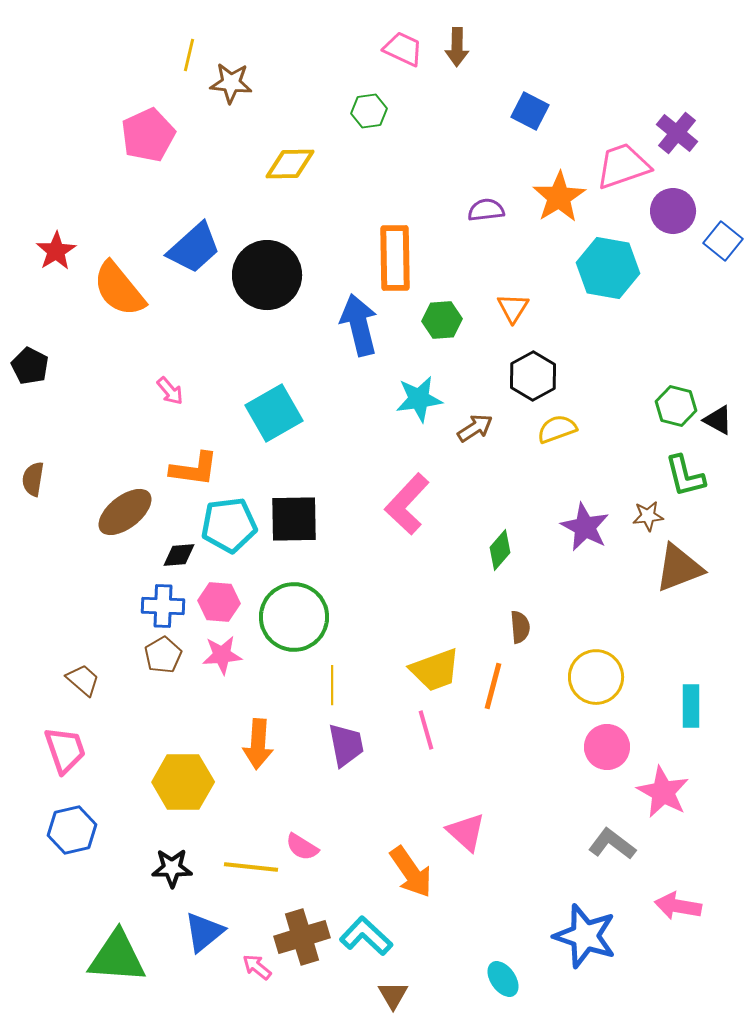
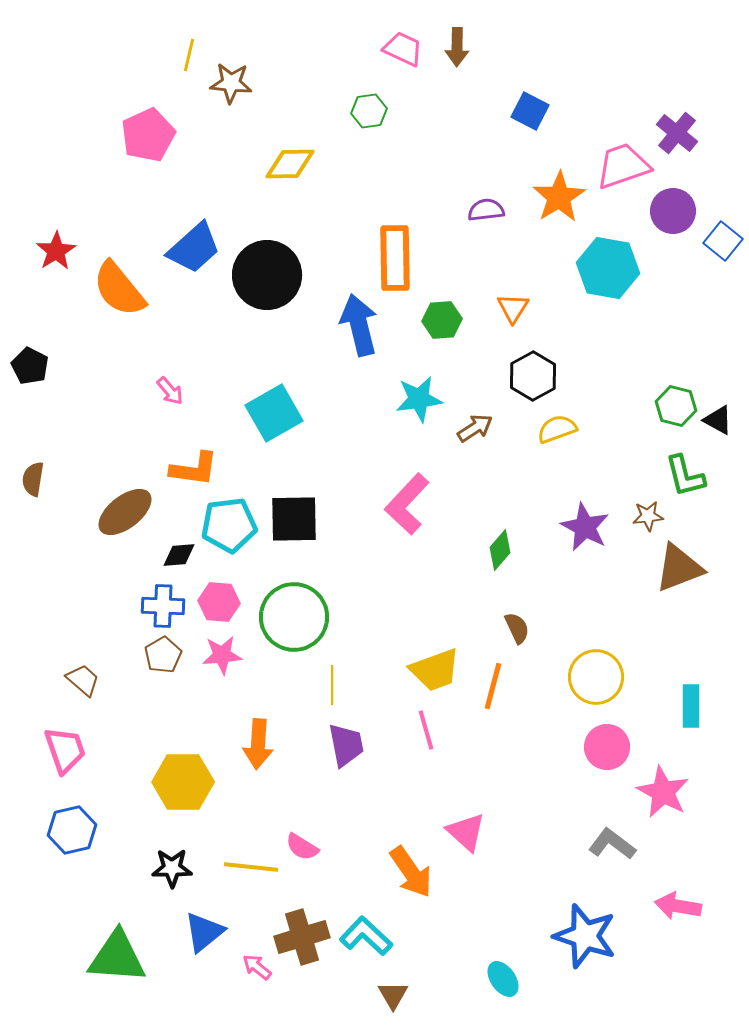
brown semicircle at (520, 627): moved 3 px left, 1 px down; rotated 20 degrees counterclockwise
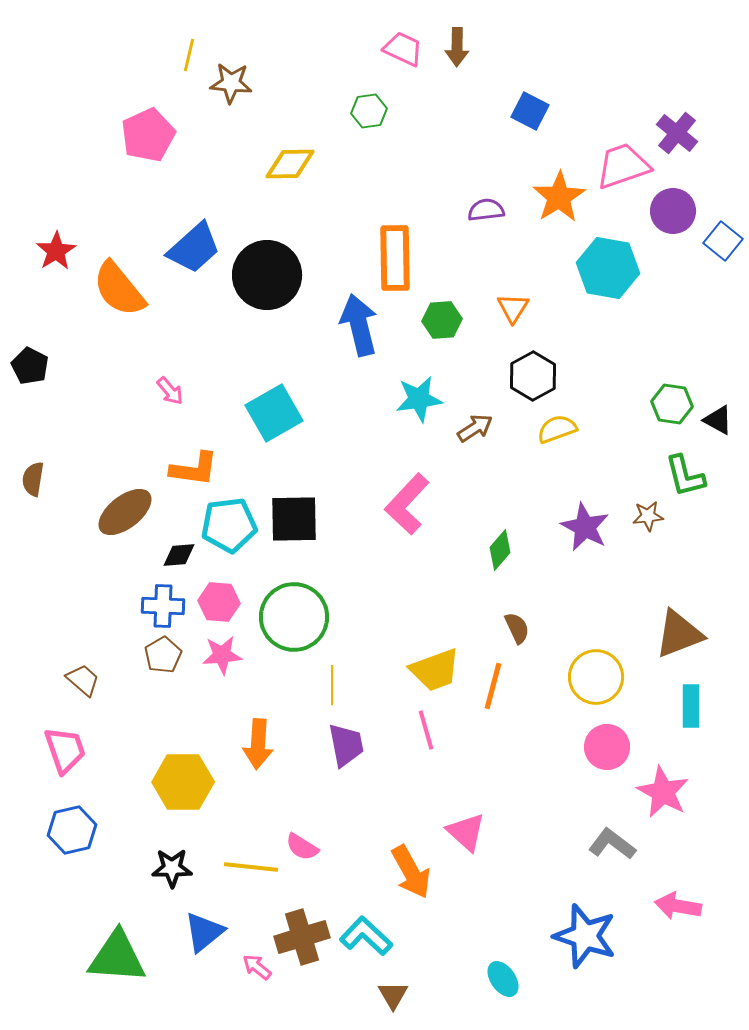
green hexagon at (676, 406): moved 4 px left, 2 px up; rotated 6 degrees counterclockwise
brown triangle at (679, 568): moved 66 px down
orange arrow at (411, 872): rotated 6 degrees clockwise
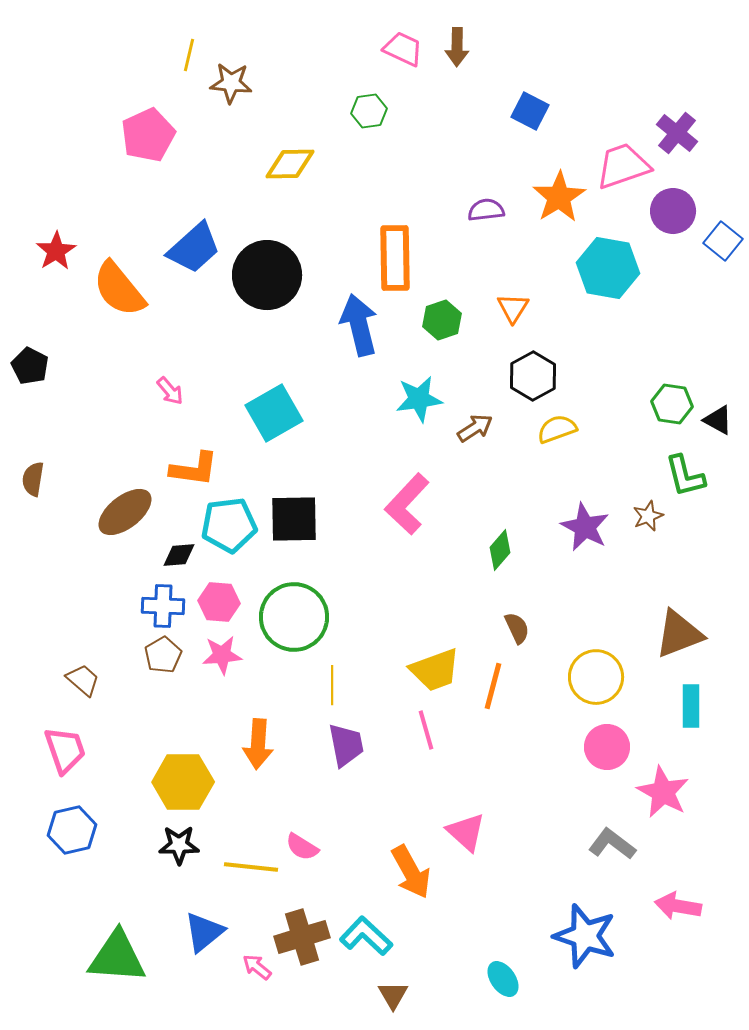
green hexagon at (442, 320): rotated 15 degrees counterclockwise
brown star at (648, 516): rotated 16 degrees counterclockwise
black star at (172, 868): moved 7 px right, 23 px up
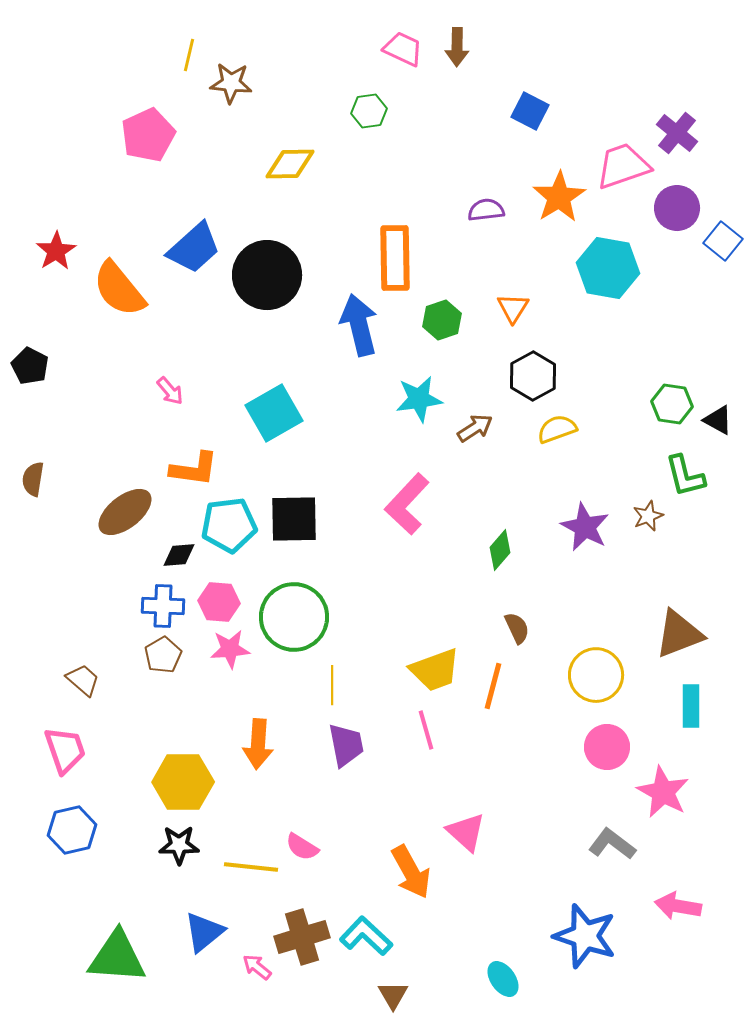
purple circle at (673, 211): moved 4 px right, 3 px up
pink star at (222, 655): moved 8 px right, 6 px up
yellow circle at (596, 677): moved 2 px up
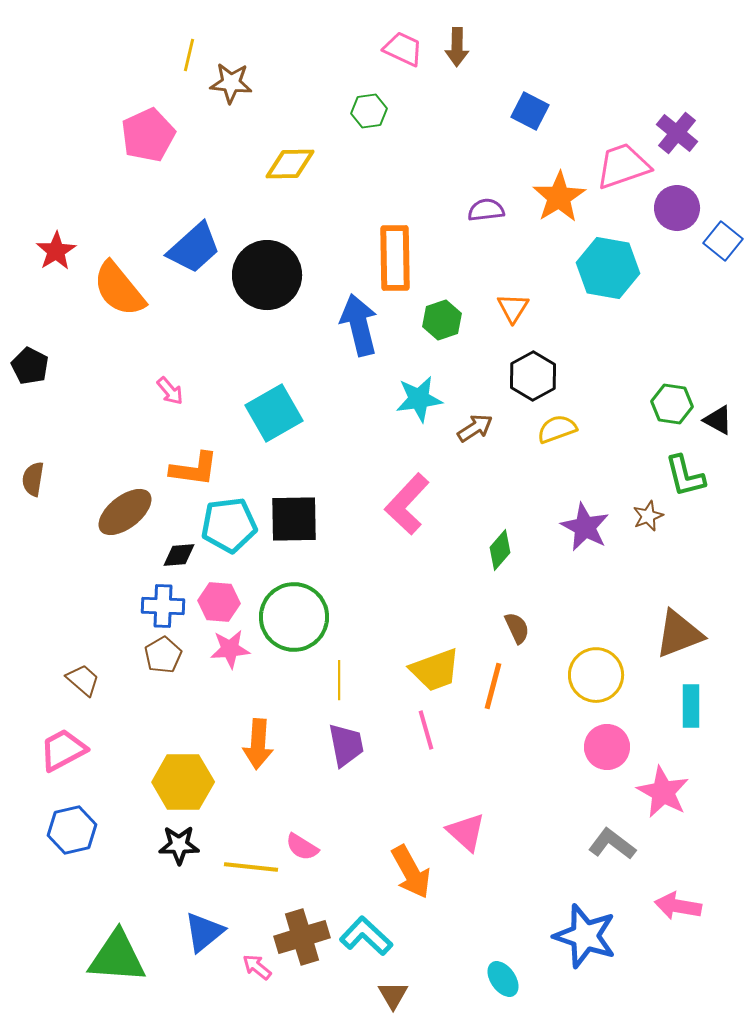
yellow line at (332, 685): moved 7 px right, 5 px up
pink trapezoid at (65, 750): moved 2 px left; rotated 99 degrees counterclockwise
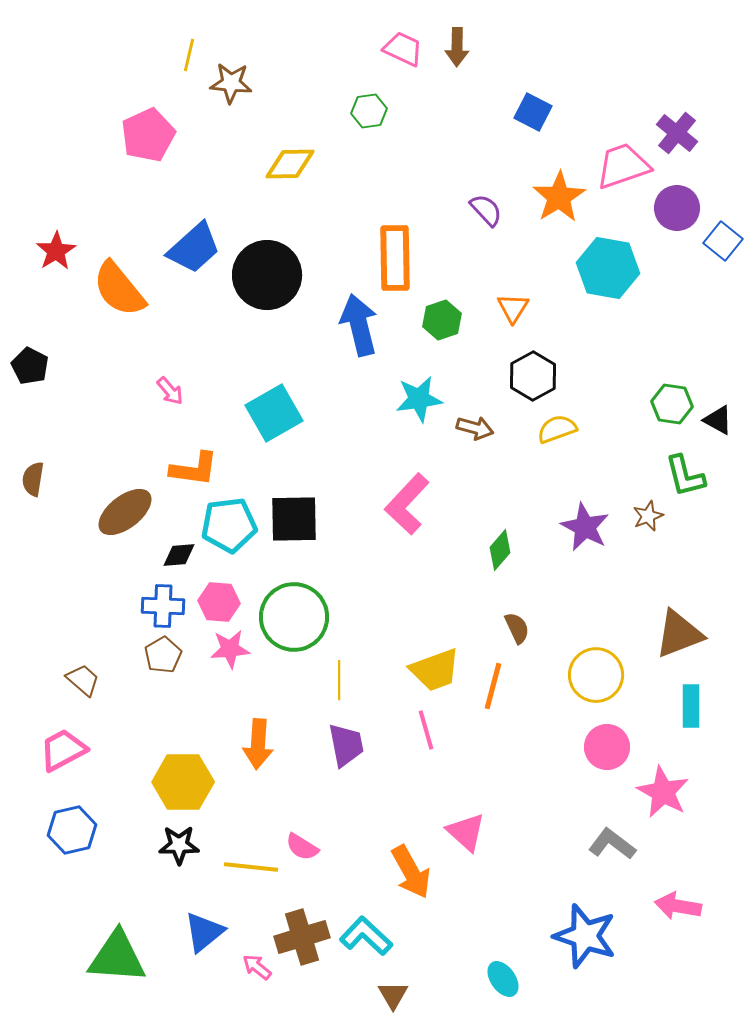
blue square at (530, 111): moved 3 px right, 1 px down
purple semicircle at (486, 210): rotated 54 degrees clockwise
brown arrow at (475, 428): rotated 48 degrees clockwise
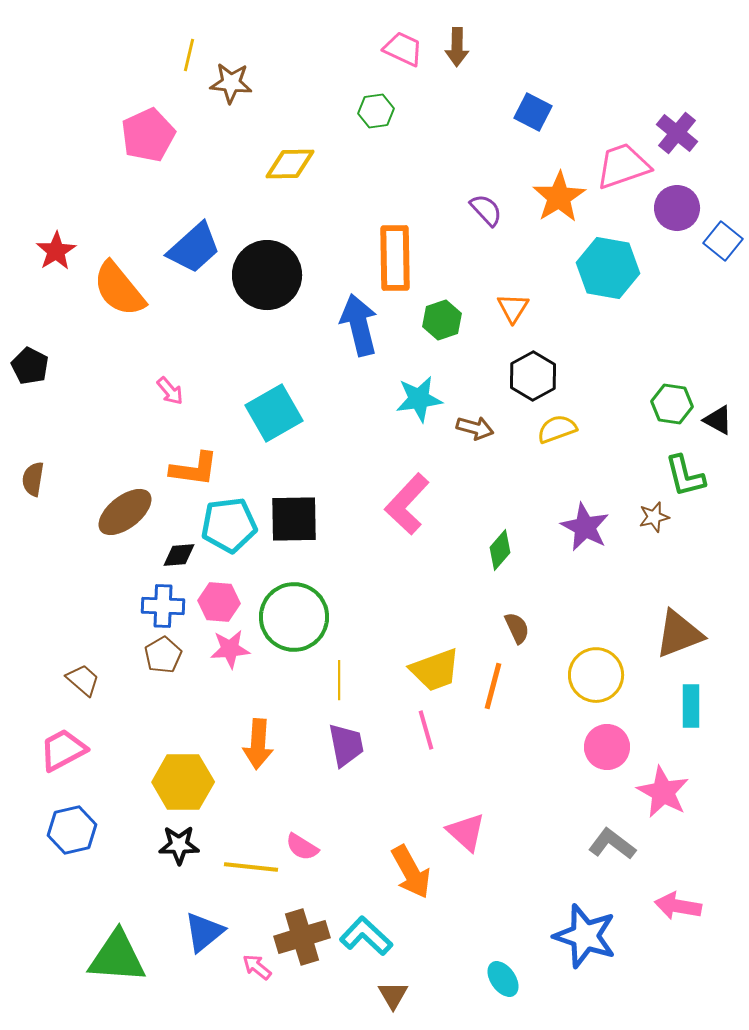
green hexagon at (369, 111): moved 7 px right
brown star at (648, 516): moved 6 px right, 1 px down; rotated 8 degrees clockwise
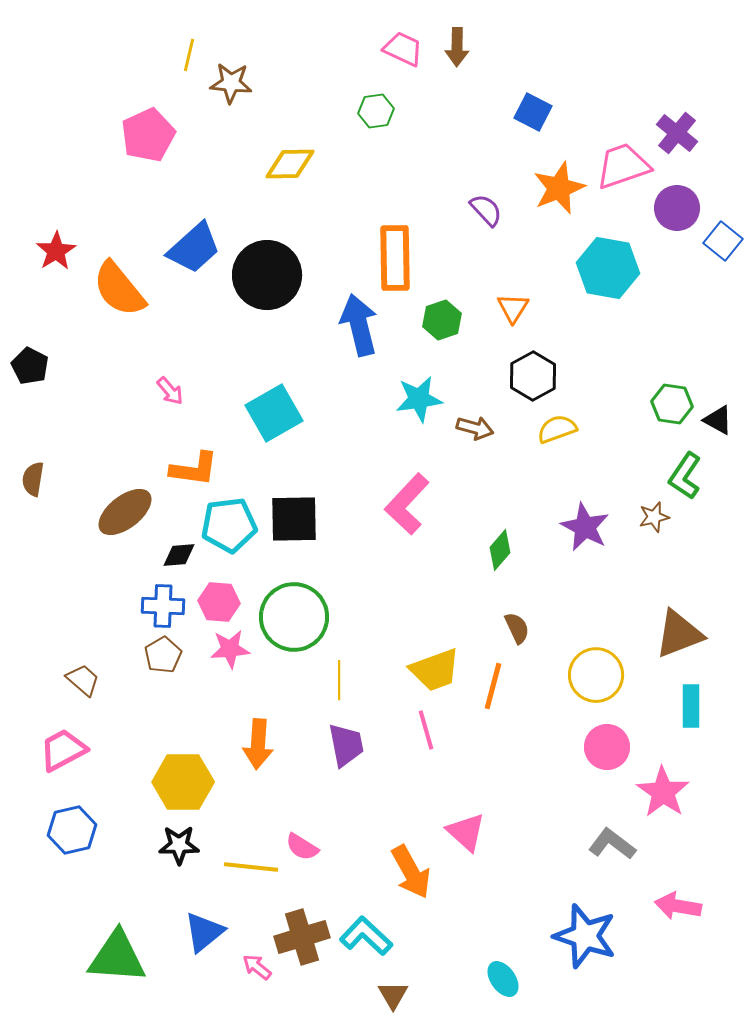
orange star at (559, 197): moved 9 px up; rotated 10 degrees clockwise
green L-shape at (685, 476): rotated 48 degrees clockwise
pink star at (663, 792): rotated 6 degrees clockwise
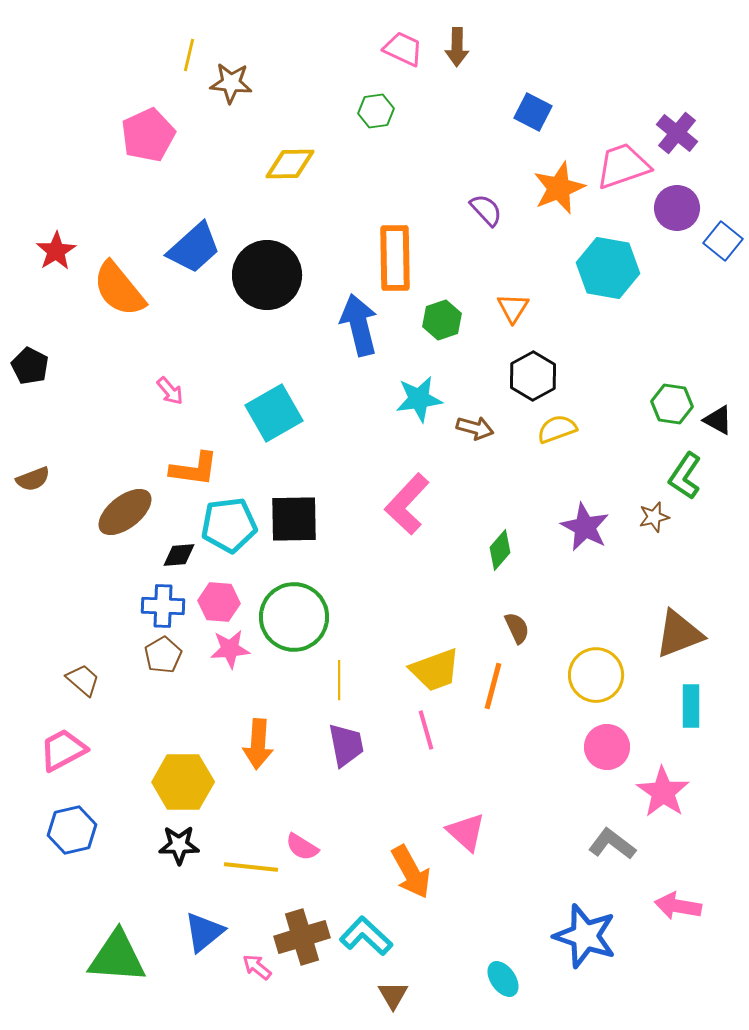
brown semicircle at (33, 479): rotated 120 degrees counterclockwise
